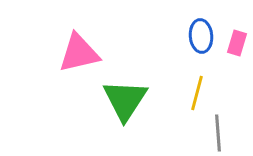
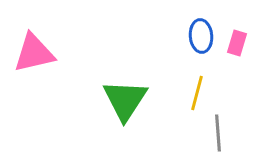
pink triangle: moved 45 px left
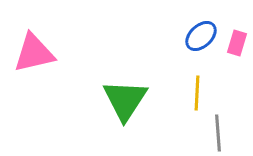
blue ellipse: rotated 52 degrees clockwise
yellow line: rotated 12 degrees counterclockwise
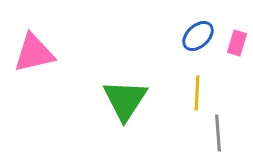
blue ellipse: moved 3 px left
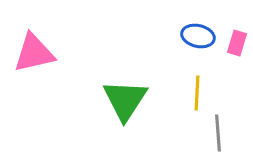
blue ellipse: rotated 56 degrees clockwise
